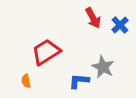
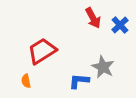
red trapezoid: moved 4 px left, 1 px up
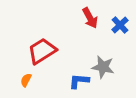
red arrow: moved 3 px left
gray star: rotated 15 degrees counterclockwise
orange semicircle: moved 1 px up; rotated 40 degrees clockwise
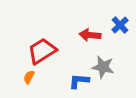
red arrow: moved 17 px down; rotated 125 degrees clockwise
orange semicircle: moved 3 px right, 3 px up
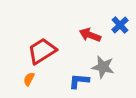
red arrow: rotated 15 degrees clockwise
orange semicircle: moved 2 px down
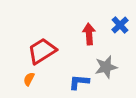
red arrow: moved 1 px left, 1 px up; rotated 65 degrees clockwise
gray star: moved 3 px right; rotated 25 degrees counterclockwise
blue L-shape: moved 1 px down
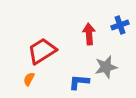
blue cross: rotated 24 degrees clockwise
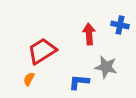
blue cross: rotated 30 degrees clockwise
gray star: rotated 25 degrees clockwise
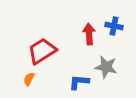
blue cross: moved 6 px left, 1 px down
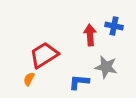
red arrow: moved 1 px right, 1 px down
red trapezoid: moved 2 px right, 4 px down
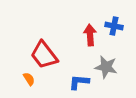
red trapezoid: rotated 96 degrees counterclockwise
orange semicircle: rotated 120 degrees clockwise
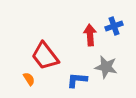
blue cross: rotated 30 degrees counterclockwise
red trapezoid: moved 1 px right, 1 px down
blue L-shape: moved 2 px left, 2 px up
